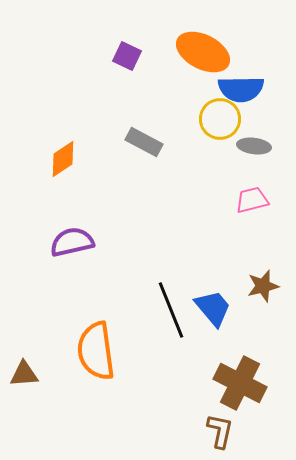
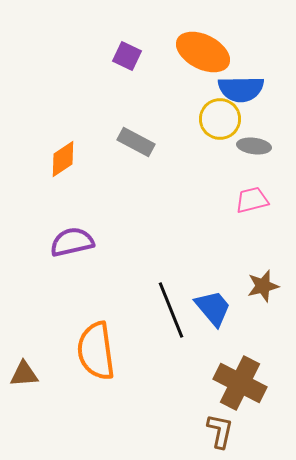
gray rectangle: moved 8 px left
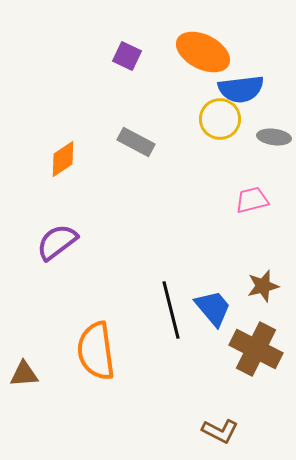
blue semicircle: rotated 6 degrees counterclockwise
gray ellipse: moved 20 px right, 9 px up
purple semicircle: moved 15 px left; rotated 24 degrees counterclockwise
black line: rotated 8 degrees clockwise
brown cross: moved 16 px right, 34 px up
brown L-shape: rotated 105 degrees clockwise
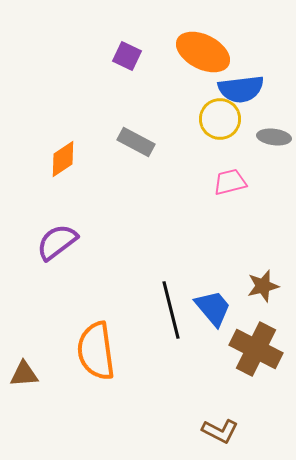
pink trapezoid: moved 22 px left, 18 px up
